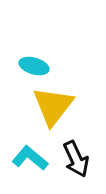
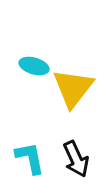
yellow triangle: moved 20 px right, 18 px up
cyan L-shape: rotated 39 degrees clockwise
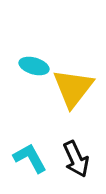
cyan L-shape: rotated 18 degrees counterclockwise
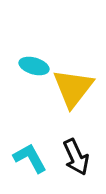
black arrow: moved 2 px up
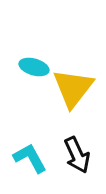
cyan ellipse: moved 1 px down
black arrow: moved 1 px right, 2 px up
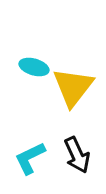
yellow triangle: moved 1 px up
cyan L-shape: rotated 87 degrees counterclockwise
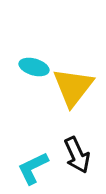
cyan L-shape: moved 3 px right, 10 px down
